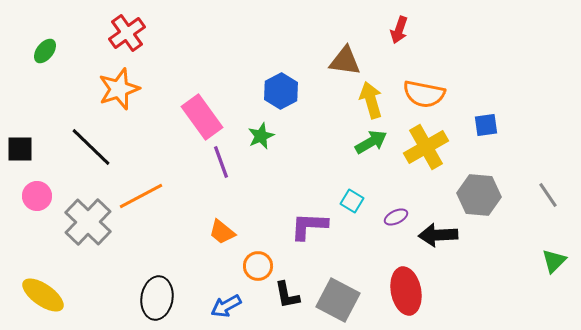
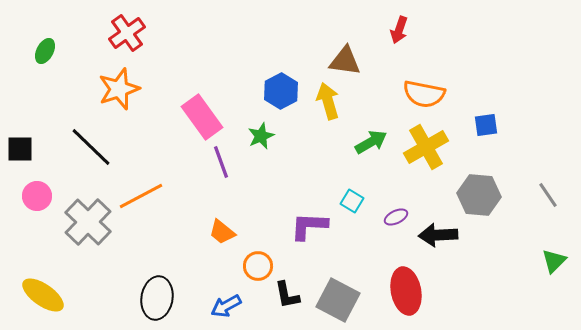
green ellipse: rotated 10 degrees counterclockwise
yellow arrow: moved 43 px left, 1 px down
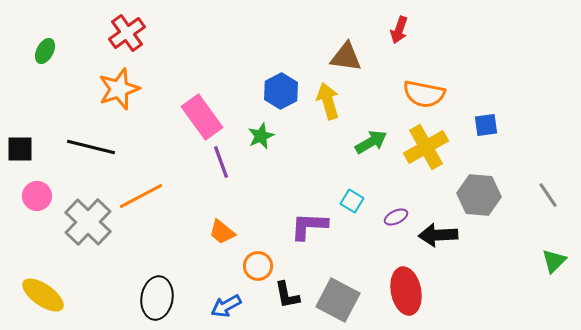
brown triangle: moved 1 px right, 4 px up
black line: rotated 30 degrees counterclockwise
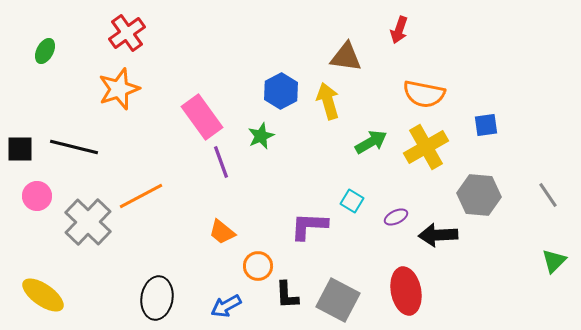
black line: moved 17 px left
black L-shape: rotated 8 degrees clockwise
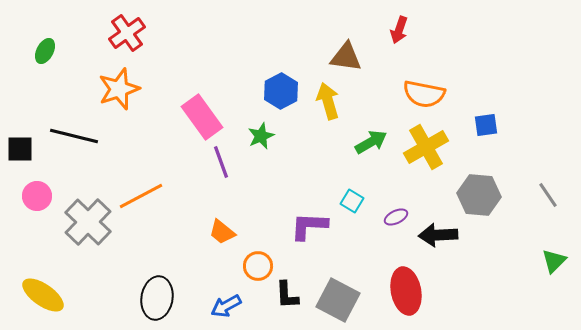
black line: moved 11 px up
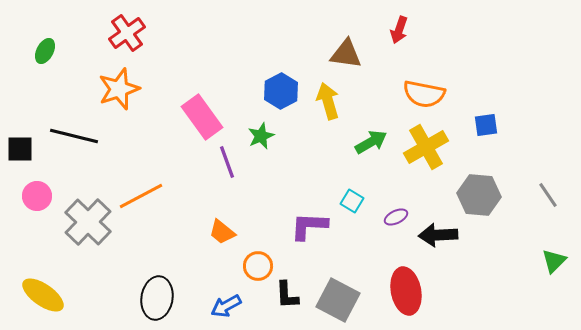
brown triangle: moved 3 px up
purple line: moved 6 px right
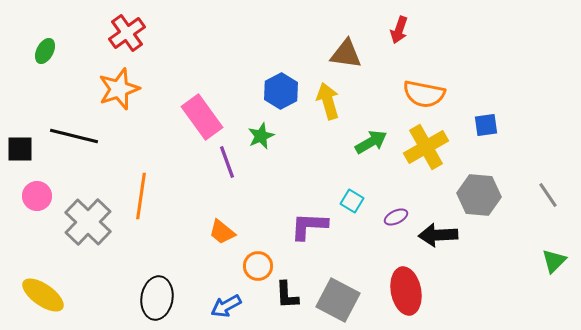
orange line: rotated 54 degrees counterclockwise
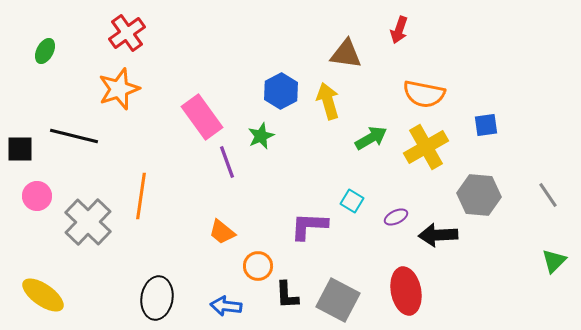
green arrow: moved 4 px up
blue arrow: rotated 36 degrees clockwise
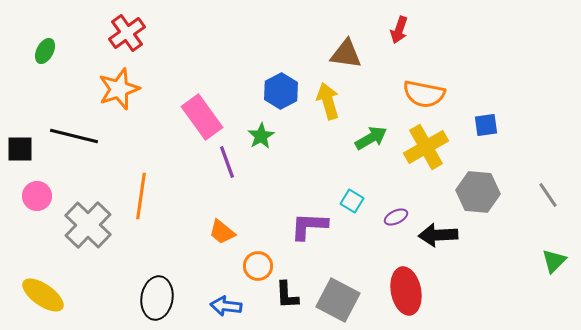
green star: rotated 8 degrees counterclockwise
gray hexagon: moved 1 px left, 3 px up
gray cross: moved 3 px down
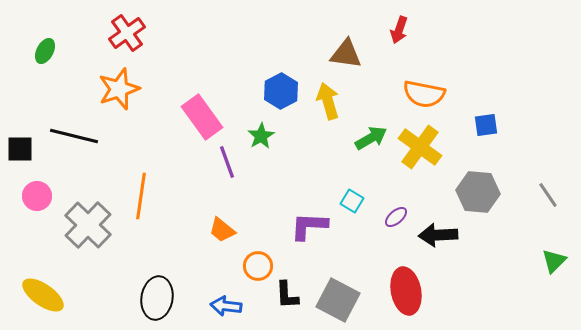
yellow cross: moved 6 px left; rotated 24 degrees counterclockwise
purple ellipse: rotated 15 degrees counterclockwise
orange trapezoid: moved 2 px up
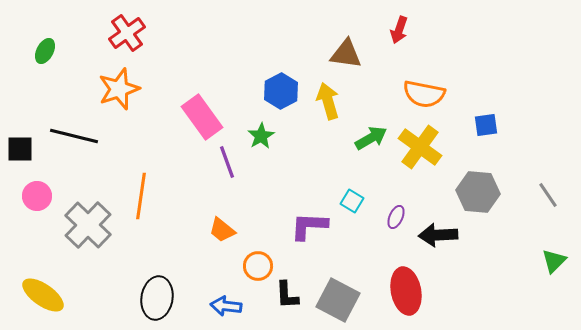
purple ellipse: rotated 25 degrees counterclockwise
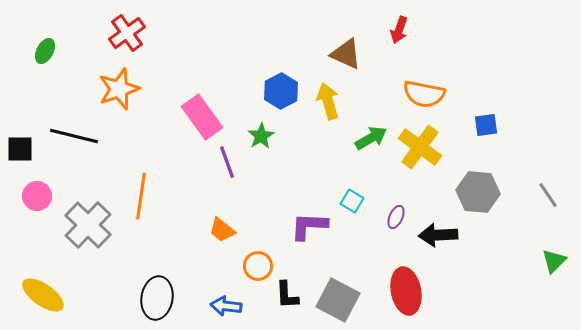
brown triangle: rotated 16 degrees clockwise
